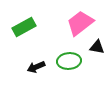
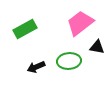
green rectangle: moved 1 px right, 2 px down
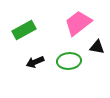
pink trapezoid: moved 2 px left
green rectangle: moved 1 px left, 1 px down
black arrow: moved 1 px left, 5 px up
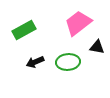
green ellipse: moved 1 px left, 1 px down
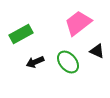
green rectangle: moved 3 px left, 4 px down
black triangle: moved 4 px down; rotated 14 degrees clockwise
green ellipse: rotated 55 degrees clockwise
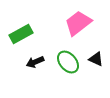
black triangle: moved 1 px left, 8 px down
